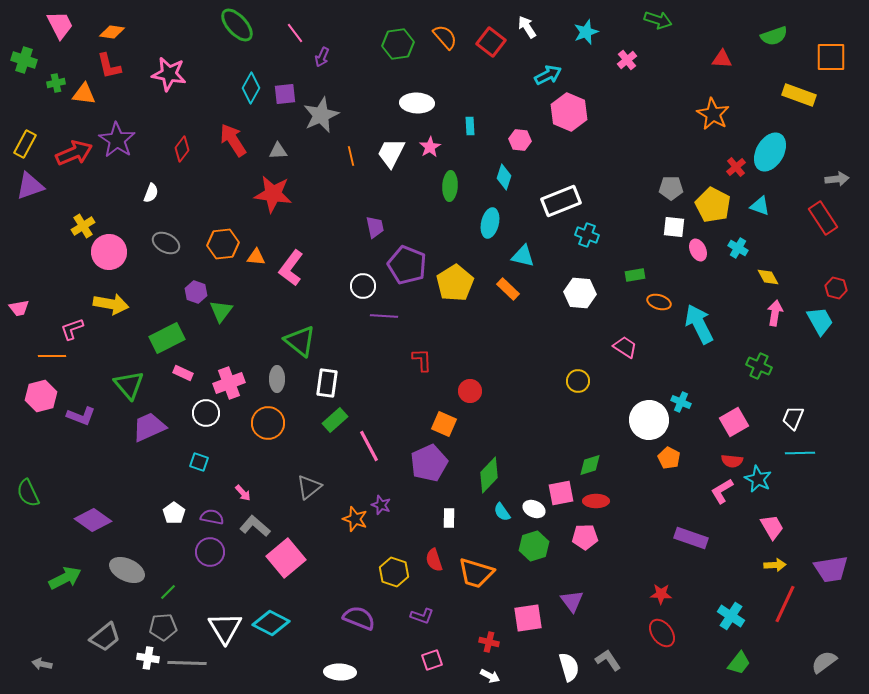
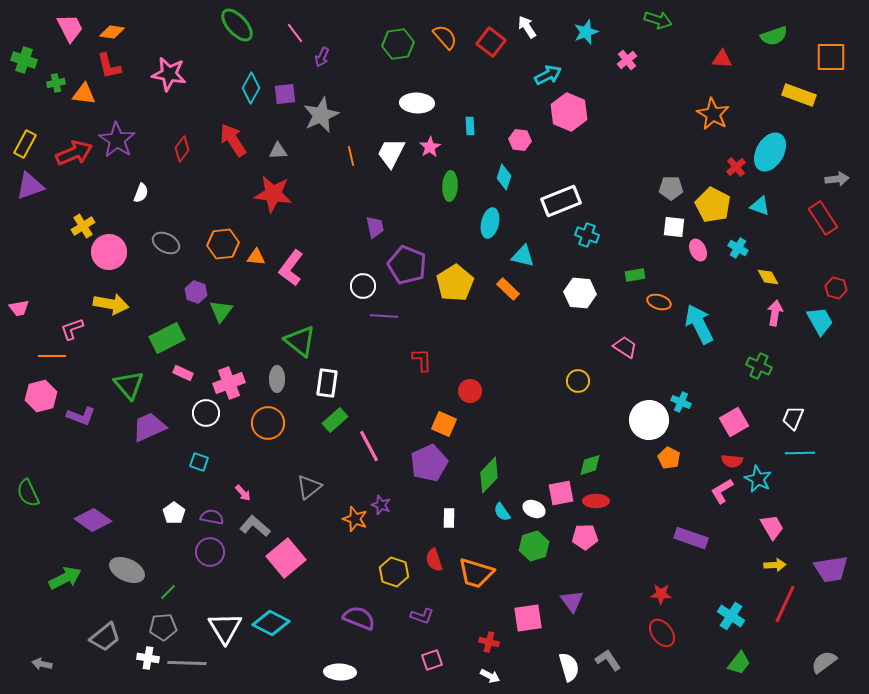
pink trapezoid at (60, 25): moved 10 px right, 3 px down
white semicircle at (151, 193): moved 10 px left
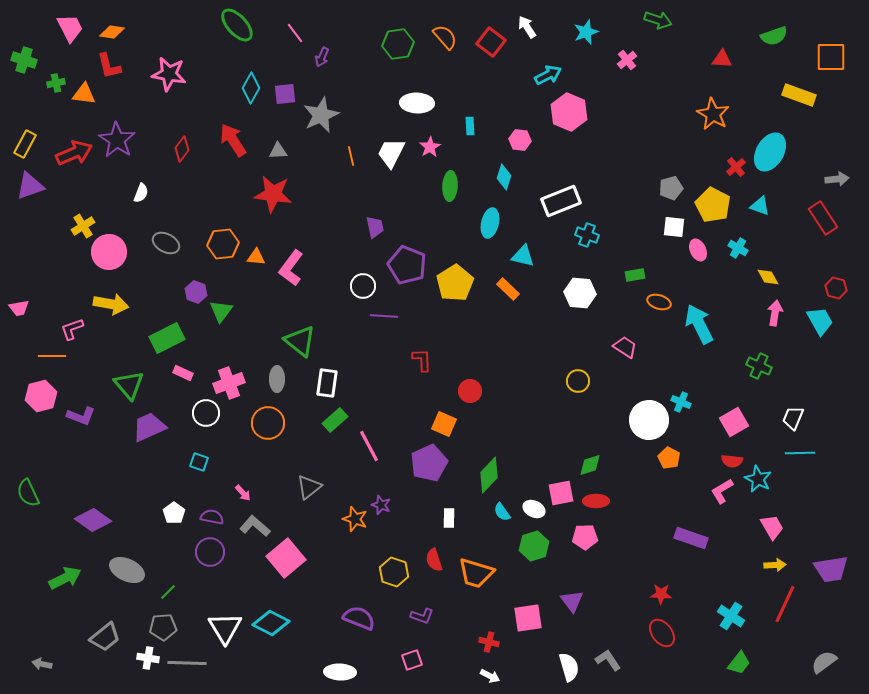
gray pentagon at (671, 188): rotated 15 degrees counterclockwise
pink square at (432, 660): moved 20 px left
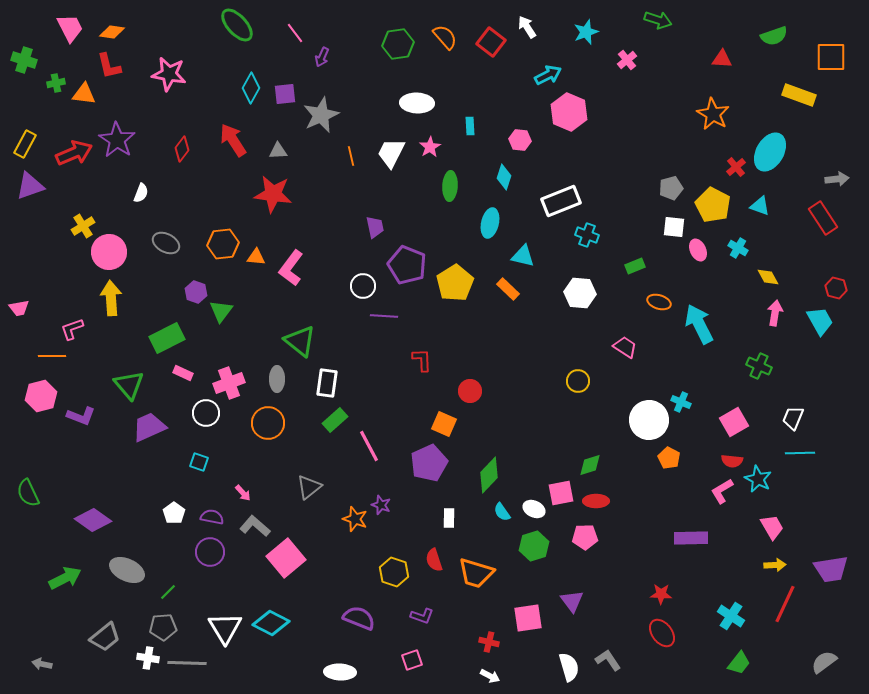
green rectangle at (635, 275): moved 9 px up; rotated 12 degrees counterclockwise
yellow arrow at (111, 304): moved 6 px up; rotated 104 degrees counterclockwise
purple rectangle at (691, 538): rotated 20 degrees counterclockwise
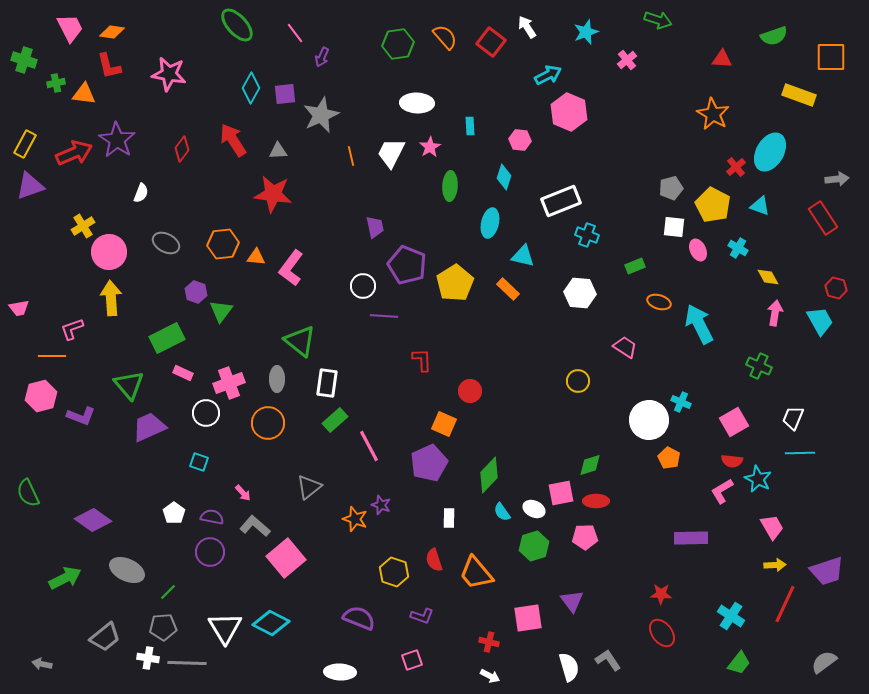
purple trapezoid at (831, 569): moved 4 px left, 2 px down; rotated 9 degrees counterclockwise
orange trapezoid at (476, 573): rotated 33 degrees clockwise
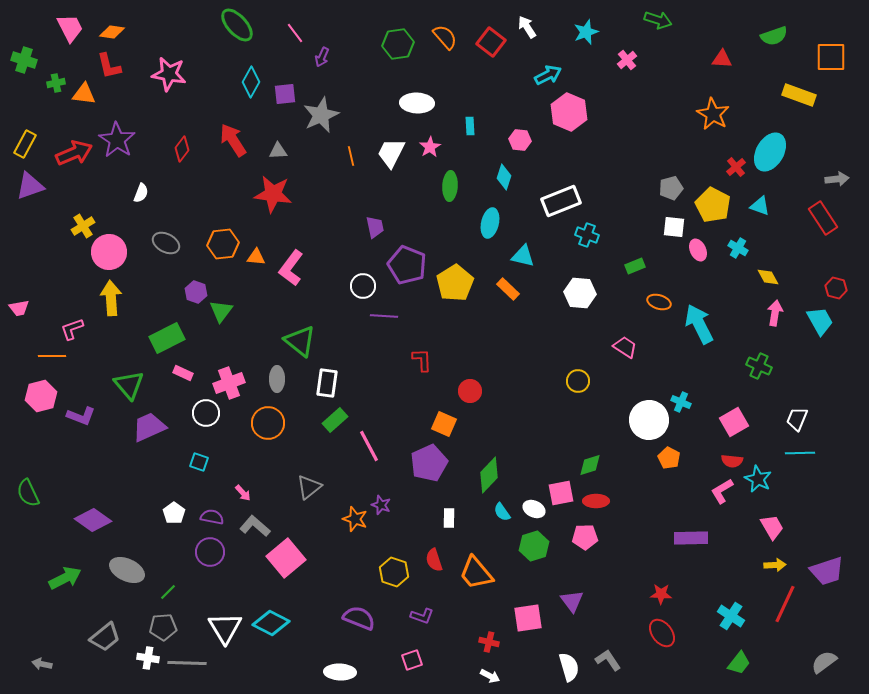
cyan diamond at (251, 88): moved 6 px up
white trapezoid at (793, 418): moved 4 px right, 1 px down
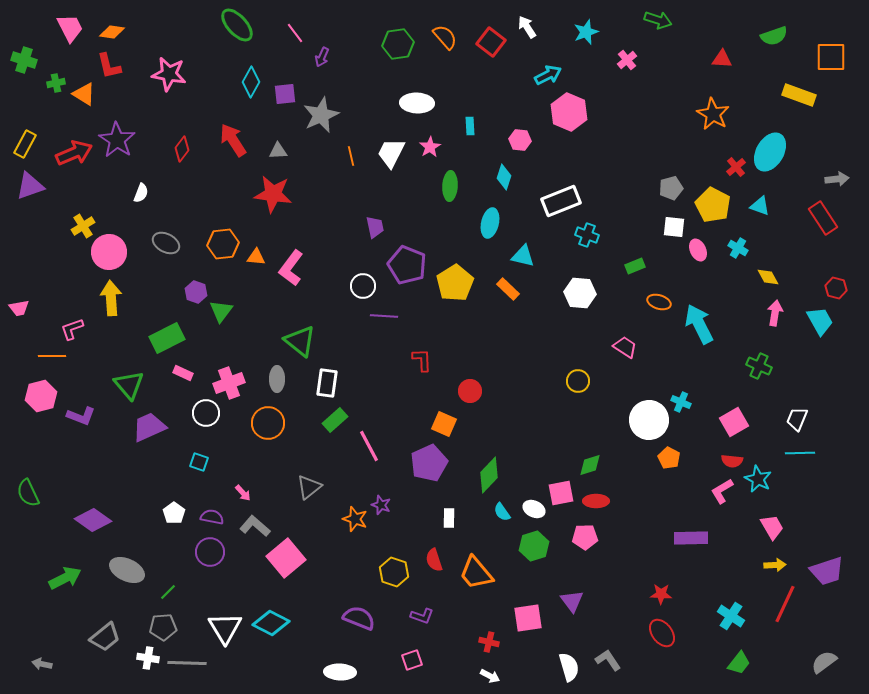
orange triangle at (84, 94): rotated 25 degrees clockwise
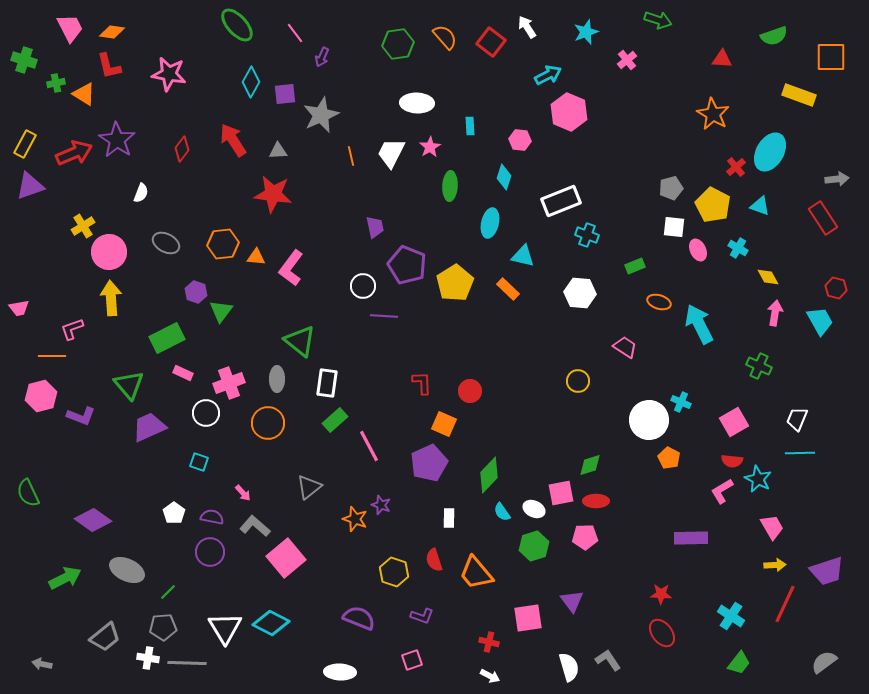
red L-shape at (422, 360): moved 23 px down
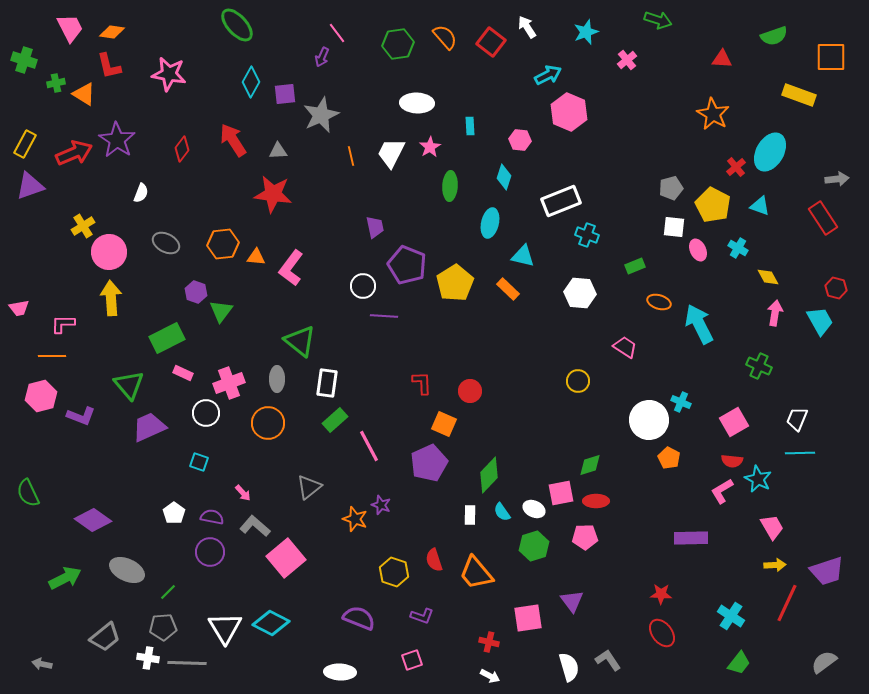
pink line at (295, 33): moved 42 px right
pink L-shape at (72, 329): moved 9 px left, 5 px up; rotated 20 degrees clockwise
white rectangle at (449, 518): moved 21 px right, 3 px up
red line at (785, 604): moved 2 px right, 1 px up
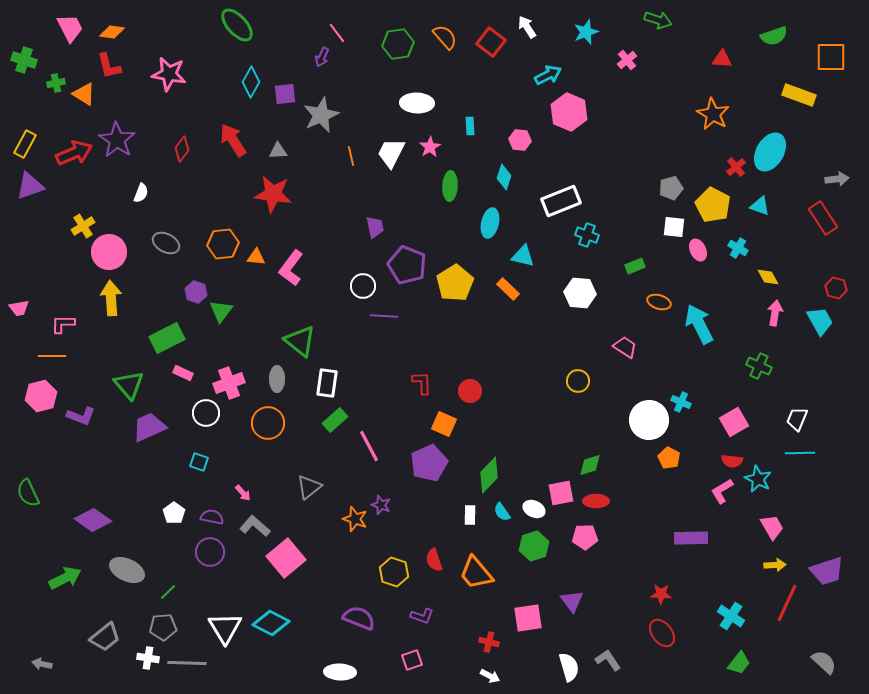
gray semicircle at (824, 662): rotated 80 degrees clockwise
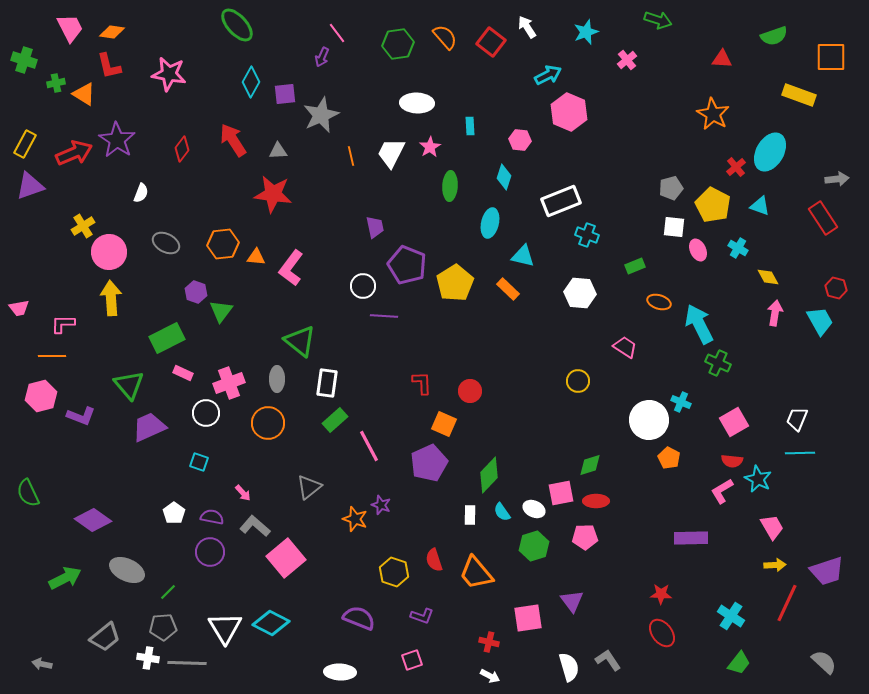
green cross at (759, 366): moved 41 px left, 3 px up
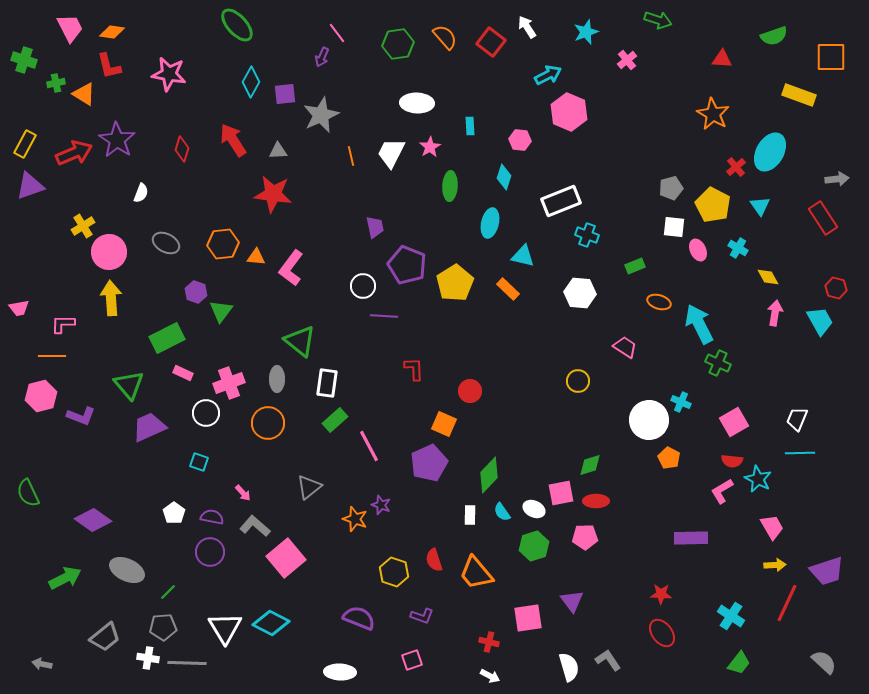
red diamond at (182, 149): rotated 20 degrees counterclockwise
cyan triangle at (760, 206): rotated 35 degrees clockwise
red L-shape at (422, 383): moved 8 px left, 14 px up
